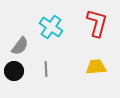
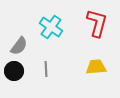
gray semicircle: moved 1 px left
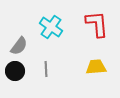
red L-shape: moved 1 px down; rotated 20 degrees counterclockwise
black circle: moved 1 px right
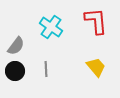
red L-shape: moved 1 px left, 3 px up
gray semicircle: moved 3 px left
yellow trapezoid: rotated 55 degrees clockwise
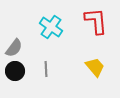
gray semicircle: moved 2 px left, 2 px down
yellow trapezoid: moved 1 px left
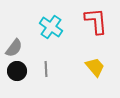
black circle: moved 2 px right
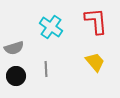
gray semicircle: rotated 36 degrees clockwise
yellow trapezoid: moved 5 px up
black circle: moved 1 px left, 5 px down
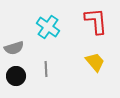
cyan cross: moved 3 px left
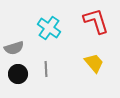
red L-shape: rotated 12 degrees counterclockwise
cyan cross: moved 1 px right, 1 px down
yellow trapezoid: moved 1 px left, 1 px down
black circle: moved 2 px right, 2 px up
